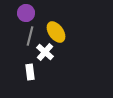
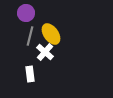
yellow ellipse: moved 5 px left, 2 px down
white rectangle: moved 2 px down
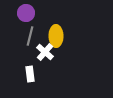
yellow ellipse: moved 5 px right, 2 px down; rotated 35 degrees clockwise
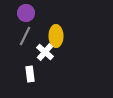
gray line: moved 5 px left; rotated 12 degrees clockwise
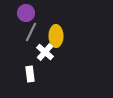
gray line: moved 6 px right, 4 px up
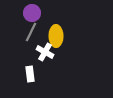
purple circle: moved 6 px right
white cross: rotated 12 degrees counterclockwise
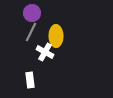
white rectangle: moved 6 px down
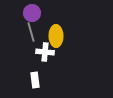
gray line: rotated 42 degrees counterclockwise
white cross: rotated 24 degrees counterclockwise
white rectangle: moved 5 px right
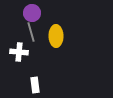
white cross: moved 26 px left
white rectangle: moved 5 px down
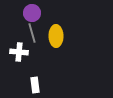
gray line: moved 1 px right, 1 px down
